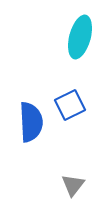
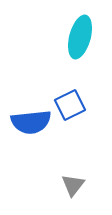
blue semicircle: rotated 87 degrees clockwise
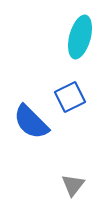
blue square: moved 8 px up
blue semicircle: rotated 51 degrees clockwise
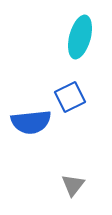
blue semicircle: rotated 51 degrees counterclockwise
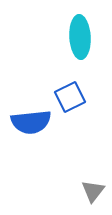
cyan ellipse: rotated 18 degrees counterclockwise
gray triangle: moved 20 px right, 6 px down
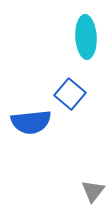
cyan ellipse: moved 6 px right
blue square: moved 3 px up; rotated 24 degrees counterclockwise
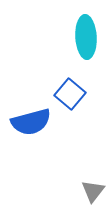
blue semicircle: rotated 9 degrees counterclockwise
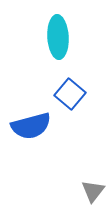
cyan ellipse: moved 28 px left
blue semicircle: moved 4 px down
